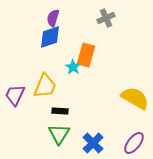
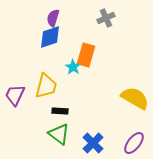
yellow trapezoid: moved 1 px right; rotated 8 degrees counterclockwise
green triangle: rotated 25 degrees counterclockwise
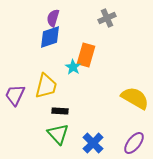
gray cross: moved 1 px right
green triangle: moved 1 px left; rotated 10 degrees clockwise
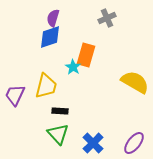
yellow semicircle: moved 16 px up
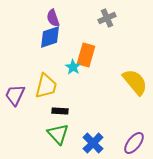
purple semicircle: rotated 36 degrees counterclockwise
yellow semicircle: rotated 20 degrees clockwise
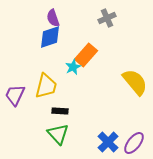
orange rectangle: rotated 25 degrees clockwise
cyan star: rotated 14 degrees clockwise
blue cross: moved 15 px right, 1 px up
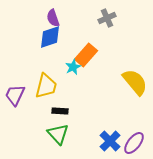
blue cross: moved 2 px right, 1 px up
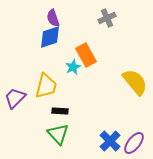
orange rectangle: rotated 70 degrees counterclockwise
purple trapezoid: moved 3 px down; rotated 20 degrees clockwise
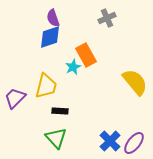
green triangle: moved 2 px left, 4 px down
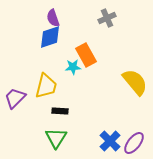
cyan star: rotated 21 degrees clockwise
green triangle: rotated 15 degrees clockwise
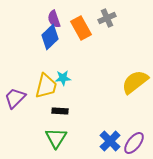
purple semicircle: moved 1 px right, 1 px down
blue diamond: rotated 25 degrees counterclockwise
orange rectangle: moved 5 px left, 27 px up
cyan star: moved 10 px left, 11 px down
yellow semicircle: rotated 88 degrees counterclockwise
